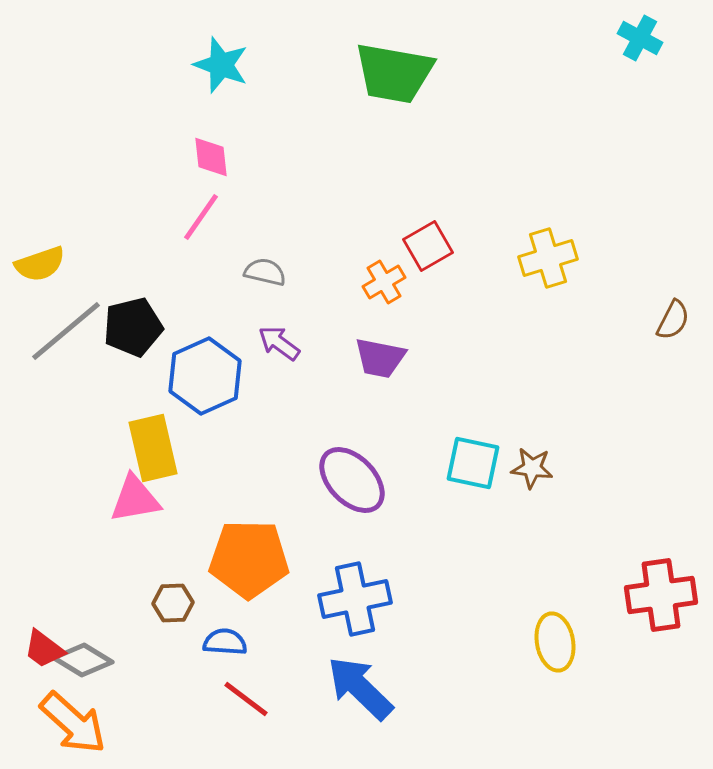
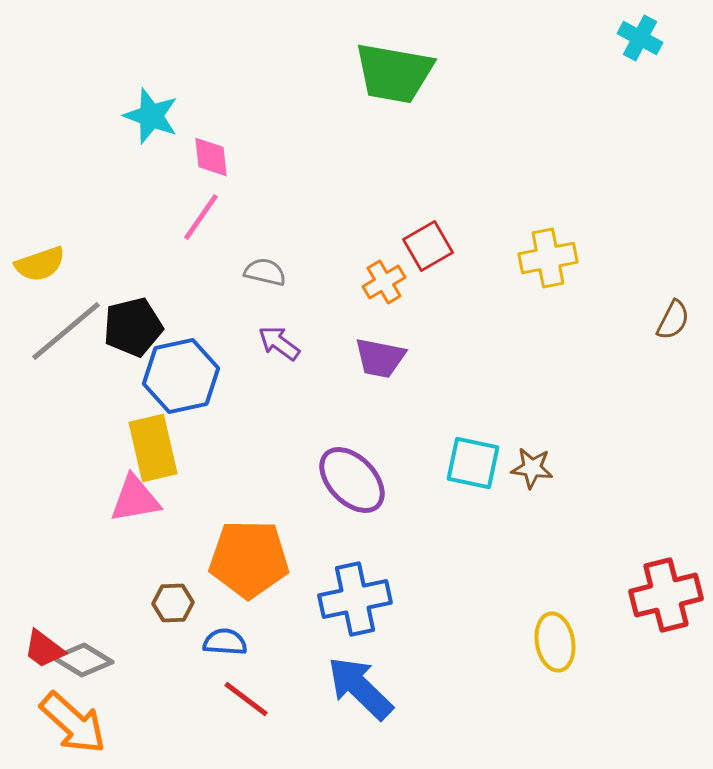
cyan star: moved 70 px left, 51 px down
yellow cross: rotated 6 degrees clockwise
blue hexagon: moved 24 px left; rotated 12 degrees clockwise
red cross: moved 5 px right; rotated 6 degrees counterclockwise
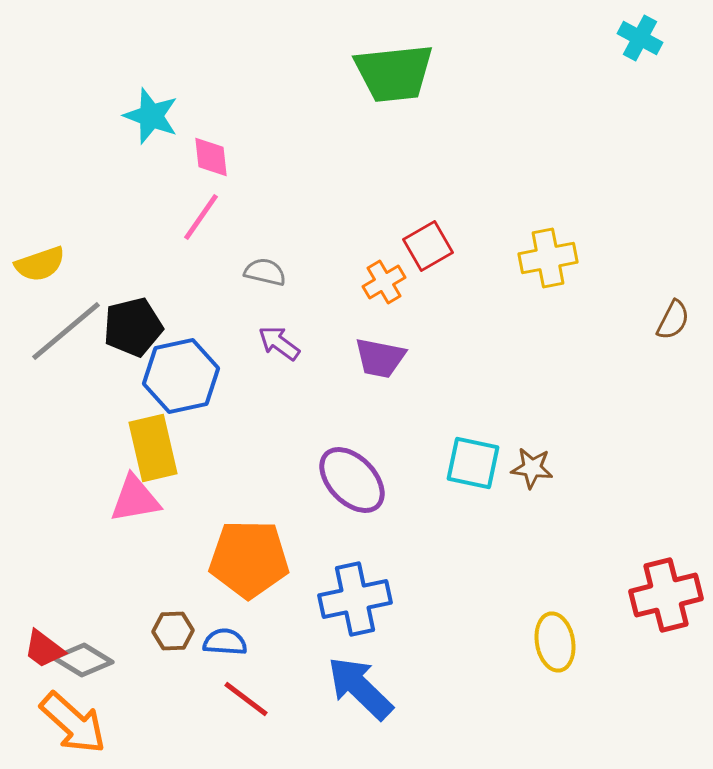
green trapezoid: rotated 16 degrees counterclockwise
brown hexagon: moved 28 px down
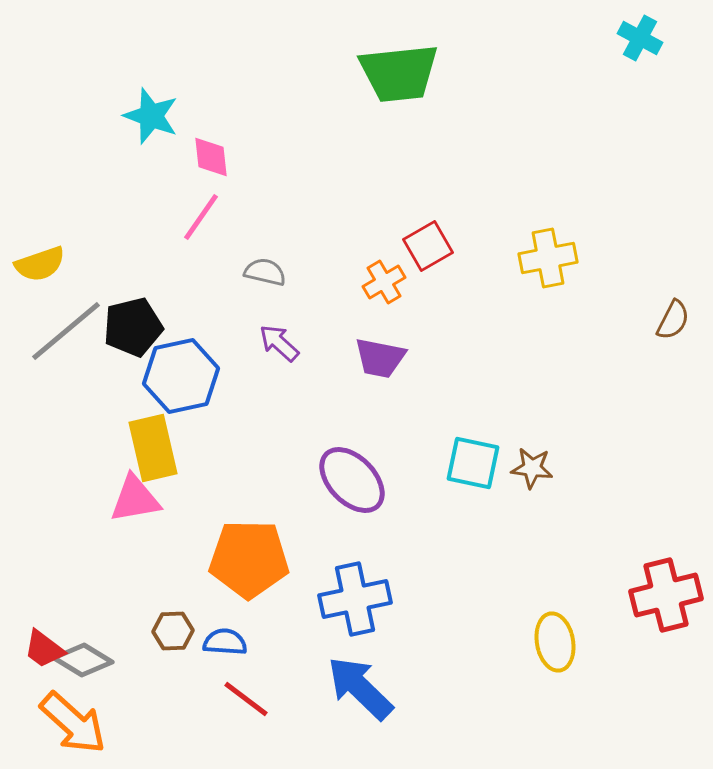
green trapezoid: moved 5 px right
purple arrow: rotated 6 degrees clockwise
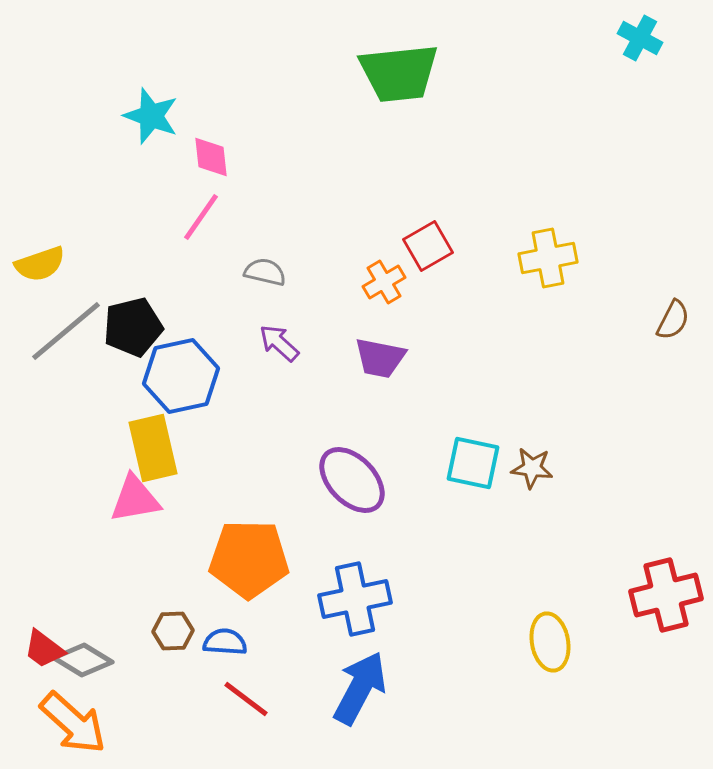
yellow ellipse: moved 5 px left
blue arrow: rotated 74 degrees clockwise
